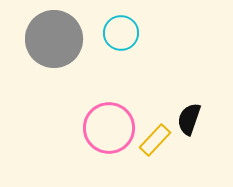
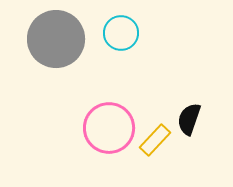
gray circle: moved 2 px right
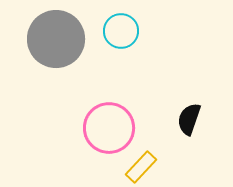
cyan circle: moved 2 px up
yellow rectangle: moved 14 px left, 27 px down
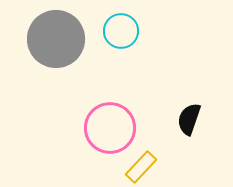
pink circle: moved 1 px right
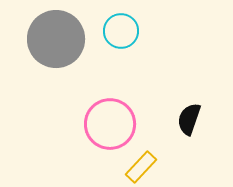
pink circle: moved 4 px up
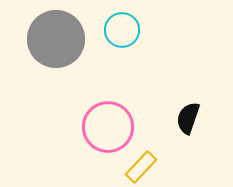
cyan circle: moved 1 px right, 1 px up
black semicircle: moved 1 px left, 1 px up
pink circle: moved 2 px left, 3 px down
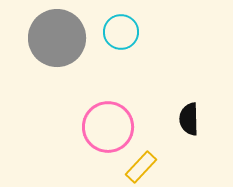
cyan circle: moved 1 px left, 2 px down
gray circle: moved 1 px right, 1 px up
black semicircle: moved 1 px right, 1 px down; rotated 20 degrees counterclockwise
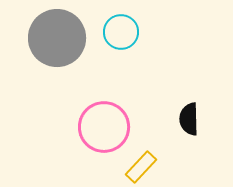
pink circle: moved 4 px left
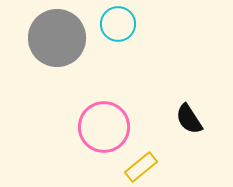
cyan circle: moved 3 px left, 8 px up
black semicircle: rotated 32 degrees counterclockwise
yellow rectangle: rotated 8 degrees clockwise
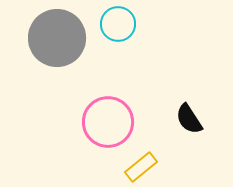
pink circle: moved 4 px right, 5 px up
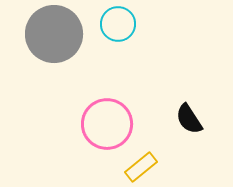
gray circle: moved 3 px left, 4 px up
pink circle: moved 1 px left, 2 px down
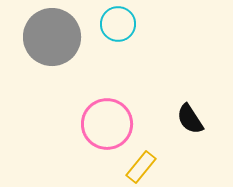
gray circle: moved 2 px left, 3 px down
black semicircle: moved 1 px right
yellow rectangle: rotated 12 degrees counterclockwise
